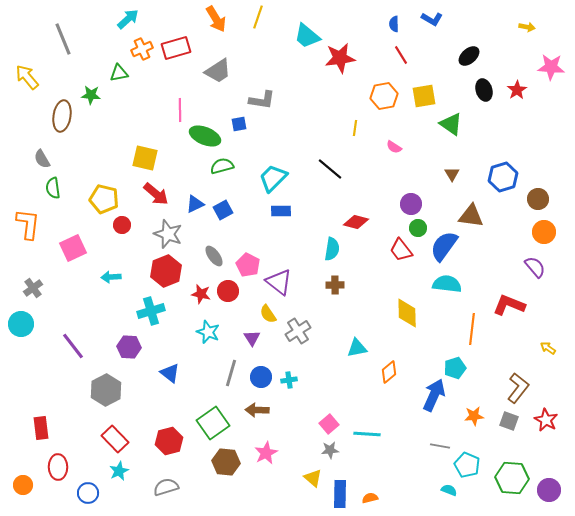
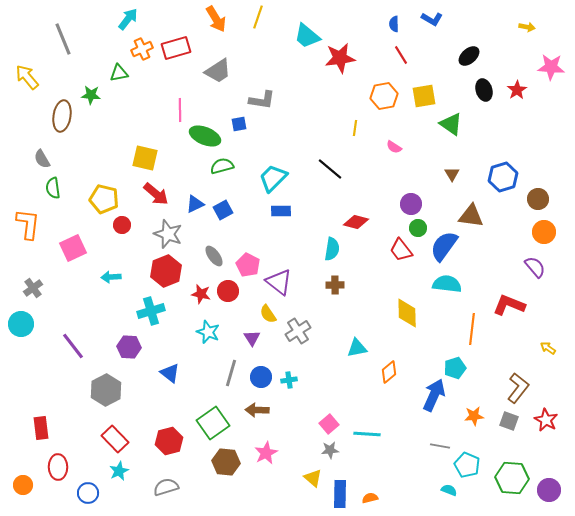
cyan arrow at (128, 19): rotated 10 degrees counterclockwise
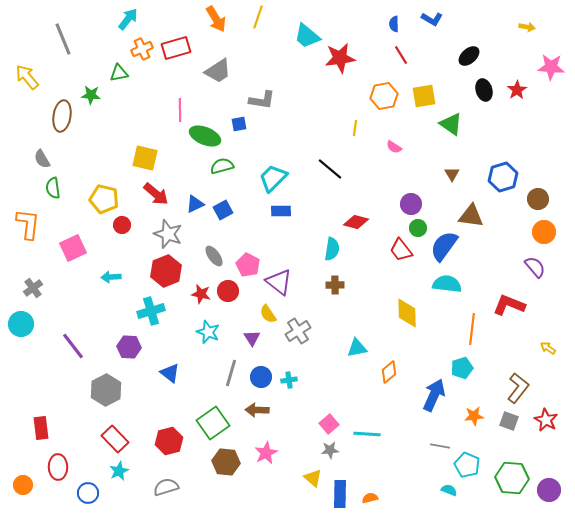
cyan pentagon at (455, 368): moved 7 px right
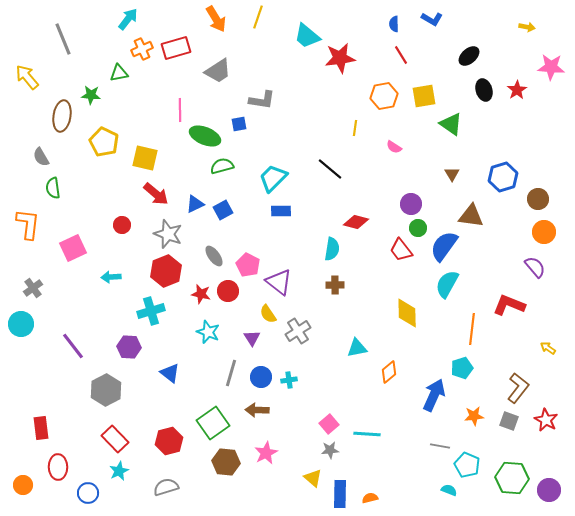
gray semicircle at (42, 159): moved 1 px left, 2 px up
yellow pentagon at (104, 199): moved 57 px up; rotated 12 degrees clockwise
cyan semicircle at (447, 284): rotated 68 degrees counterclockwise
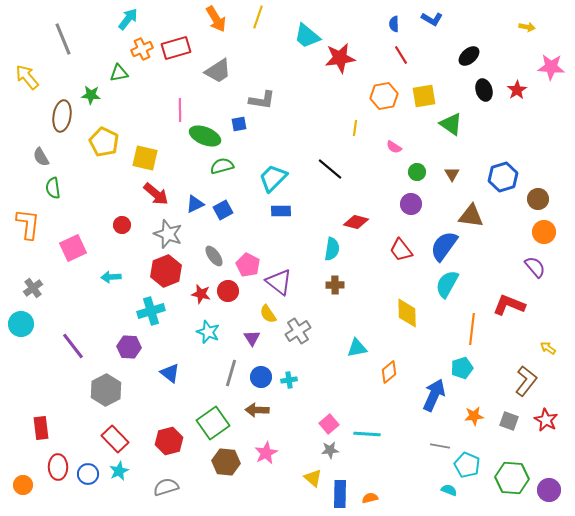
green circle at (418, 228): moved 1 px left, 56 px up
brown L-shape at (518, 388): moved 8 px right, 7 px up
blue circle at (88, 493): moved 19 px up
